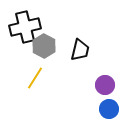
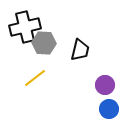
gray hexagon: moved 3 px up; rotated 25 degrees counterclockwise
yellow line: rotated 20 degrees clockwise
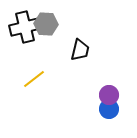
gray hexagon: moved 2 px right, 19 px up
yellow line: moved 1 px left, 1 px down
purple circle: moved 4 px right, 10 px down
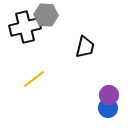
gray hexagon: moved 9 px up
black trapezoid: moved 5 px right, 3 px up
blue circle: moved 1 px left, 1 px up
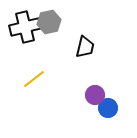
gray hexagon: moved 3 px right, 7 px down; rotated 15 degrees counterclockwise
purple circle: moved 14 px left
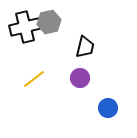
purple circle: moved 15 px left, 17 px up
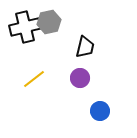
blue circle: moved 8 px left, 3 px down
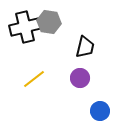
gray hexagon: rotated 20 degrees clockwise
